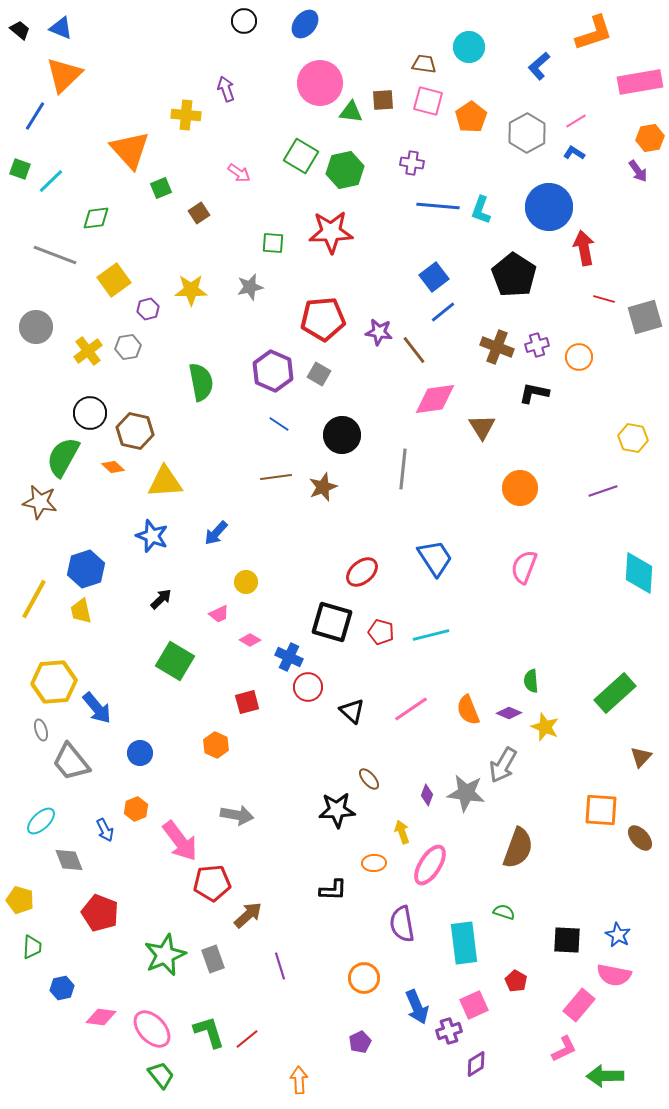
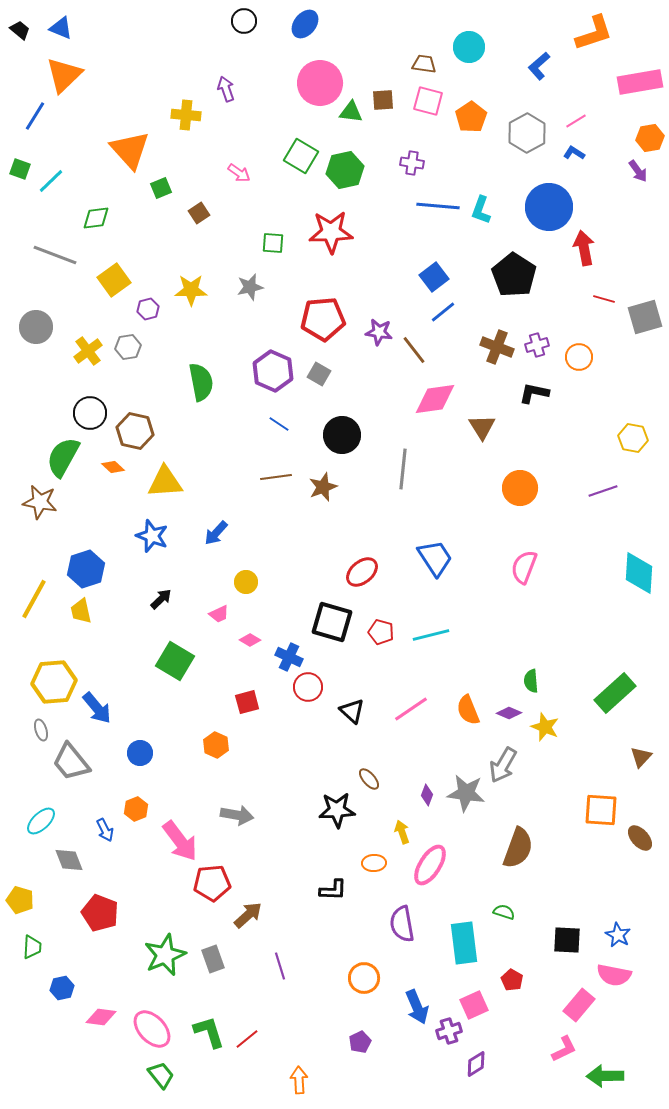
red pentagon at (516, 981): moved 4 px left, 1 px up
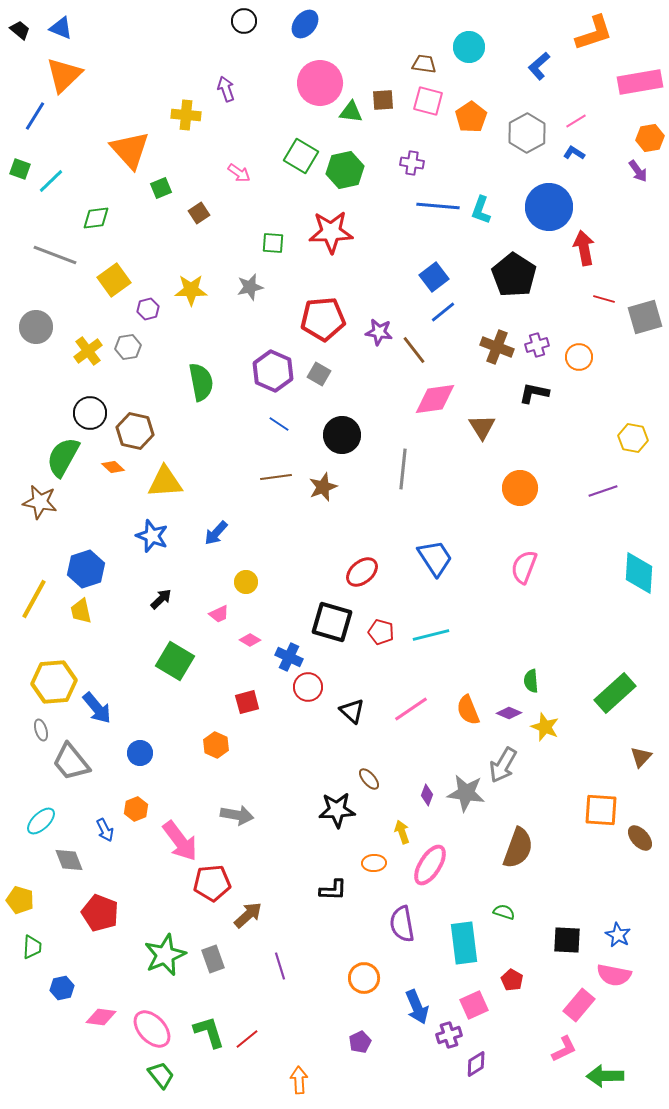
purple cross at (449, 1031): moved 4 px down
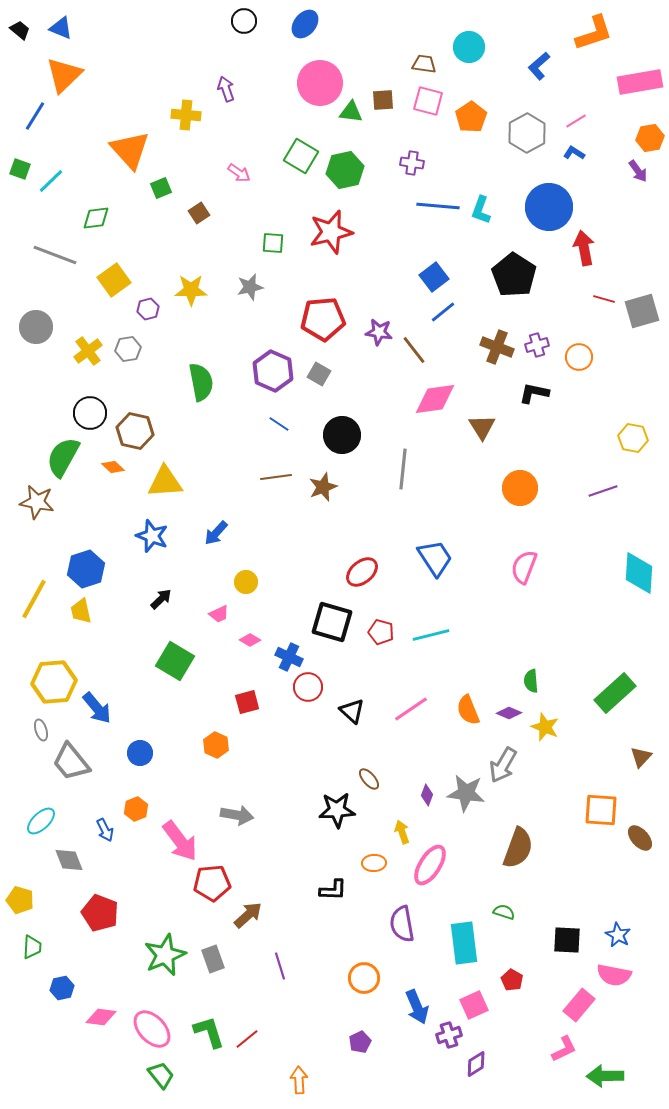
red star at (331, 232): rotated 12 degrees counterclockwise
gray square at (645, 317): moved 3 px left, 6 px up
gray hexagon at (128, 347): moved 2 px down
brown star at (40, 502): moved 3 px left
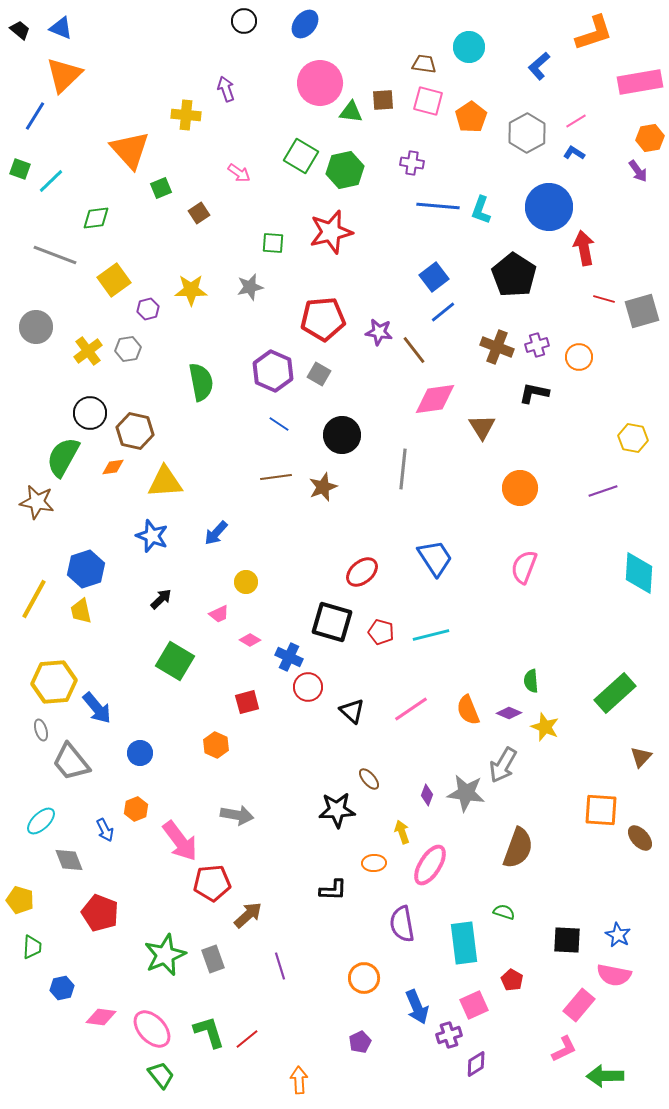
orange diamond at (113, 467): rotated 50 degrees counterclockwise
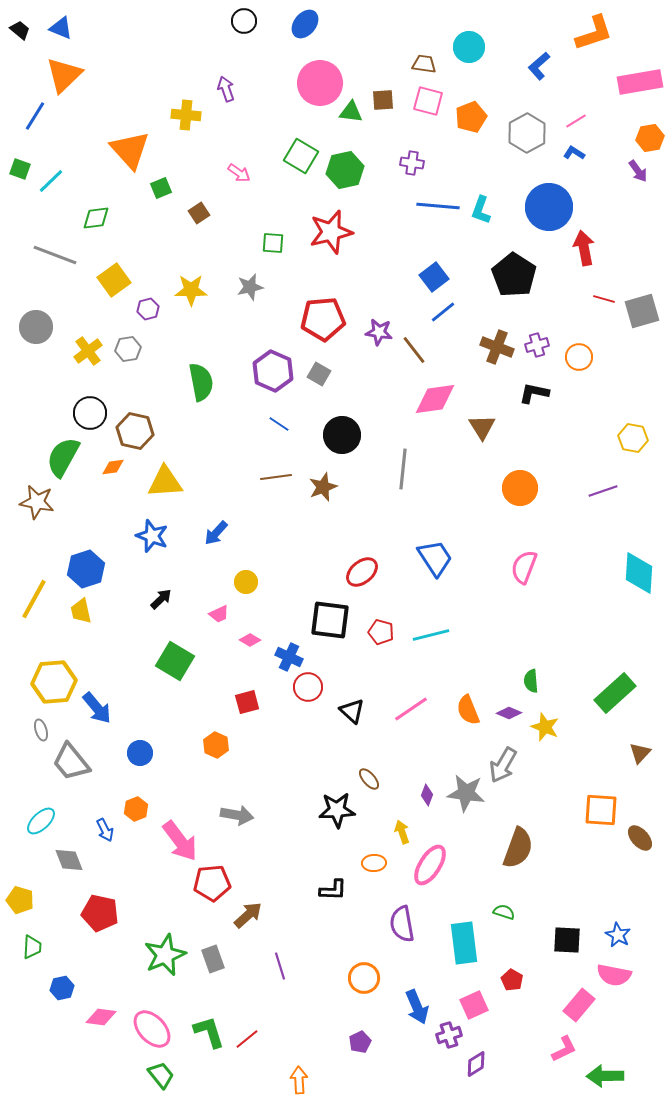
orange pentagon at (471, 117): rotated 12 degrees clockwise
black square at (332, 622): moved 2 px left, 2 px up; rotated 9 degrees counterclockwise
brown triangle at (641, 757): moved 1 px left, 4 px up
red pentagon at (100, 913): rotated 9 degrees counterclockwise
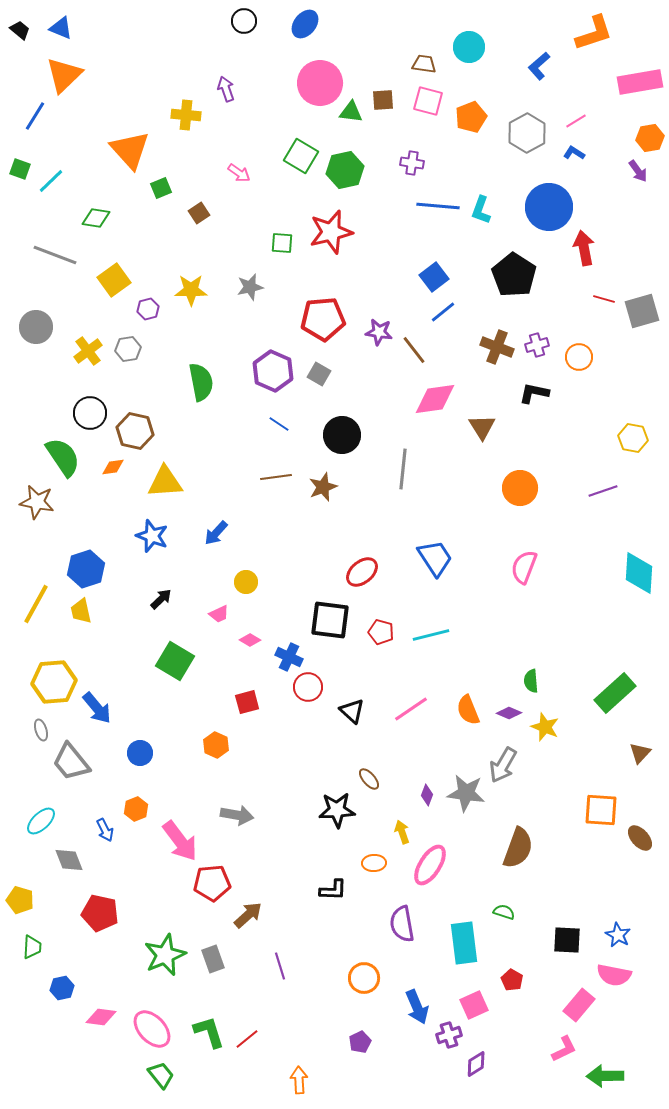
green diamond at (96, 218): rotated 16 degrees clockwise
green square at (273, 243): moved 9 px right
green semicircle at (63, 457): rotated 117 degrees clockwise
yellow line at (34, 599): moved 2 px right, 5 px down
